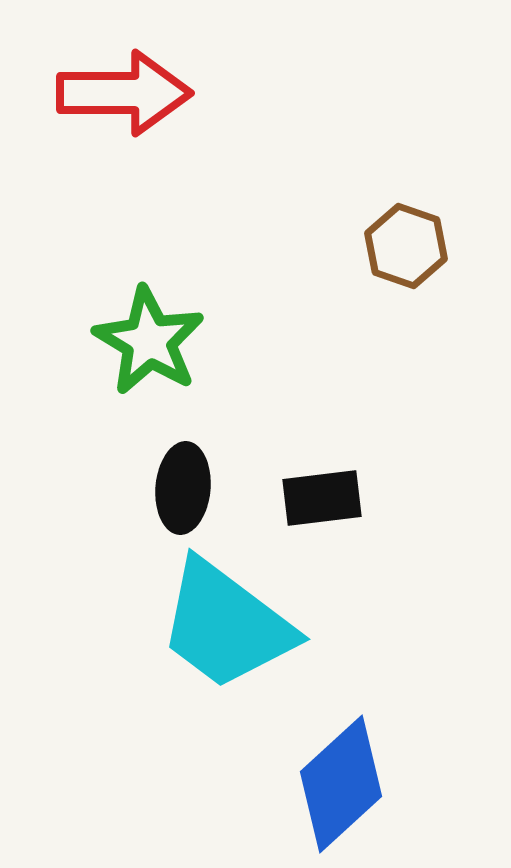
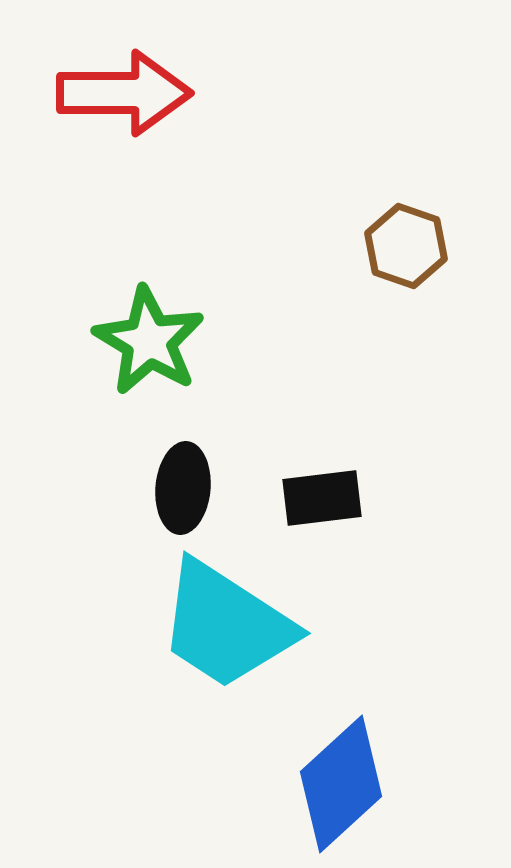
cyan trapezoid: rotated 4 degrees counterclockwise
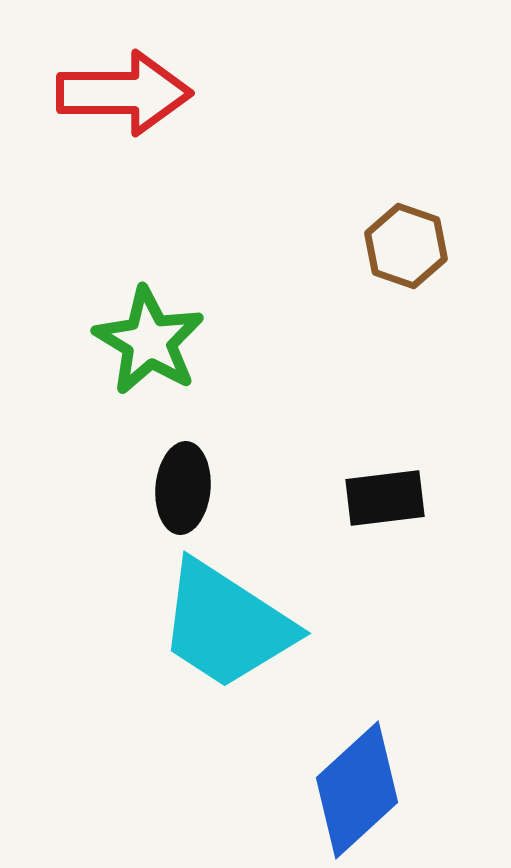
black rectangle: moved 63 px right
blue diamond: moved 16 px right, 6 px down
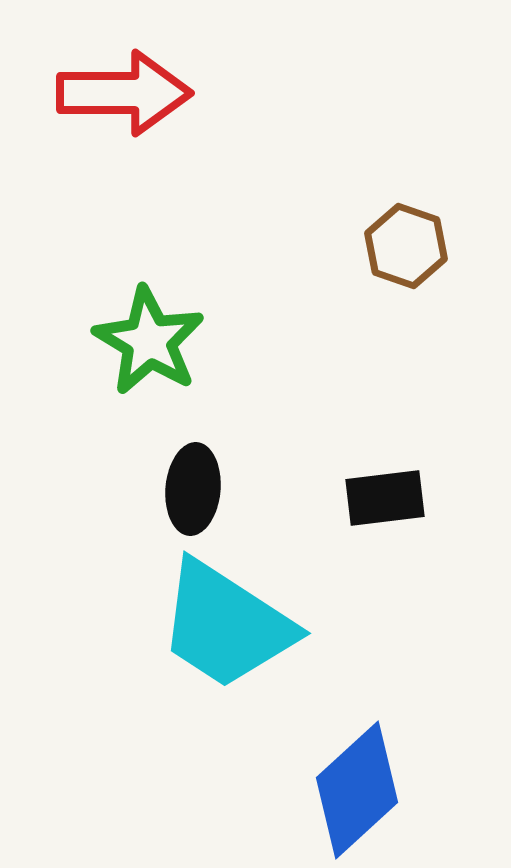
black ellipse: moved 10 px right, 1 px down
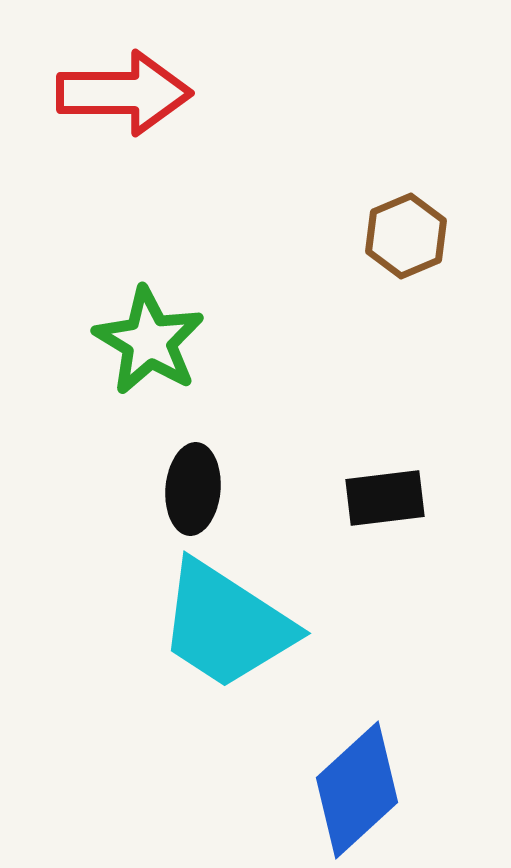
brown hexagon: moved 10 px up; rotated 18 degrees clockwise
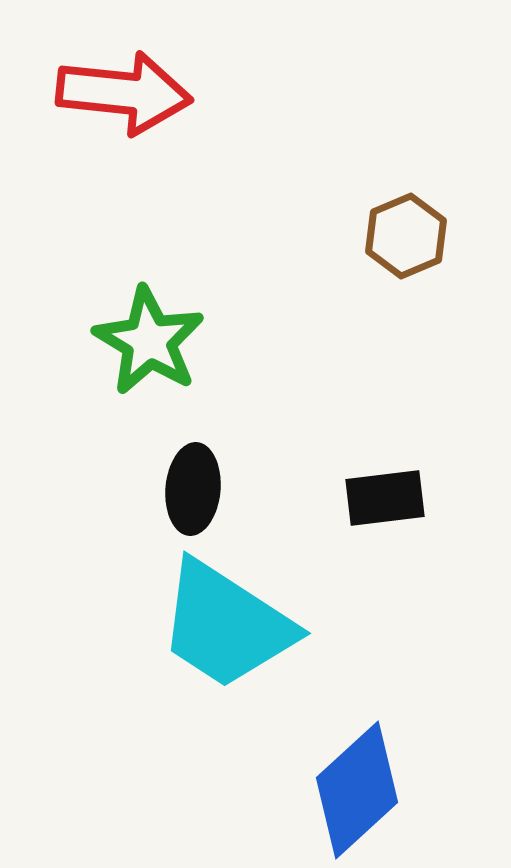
red arrow: rotated 6 degrees clockwise
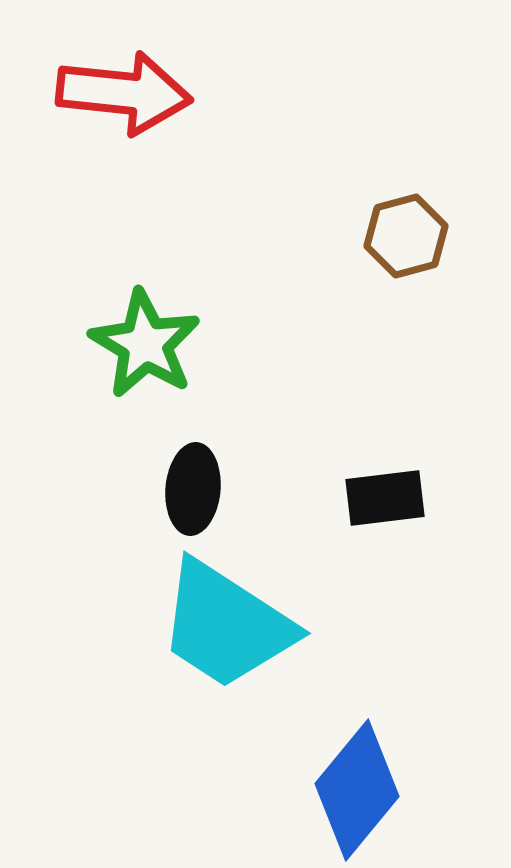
brown hexagon: rotated 8 degrees clockwise
green star: moved 4 px left, 3 px down
blue diamond: rotated 8 degrees counterclockwise
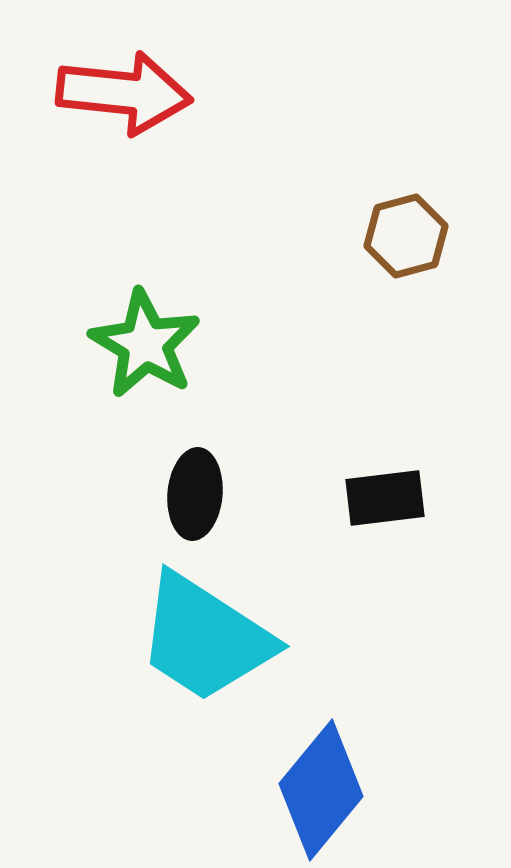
black ellipse: moved 2 px right, 5 px down
cyan trapezoid: moved 21 px left, 13 px down
blue diamond: moved 36 px left
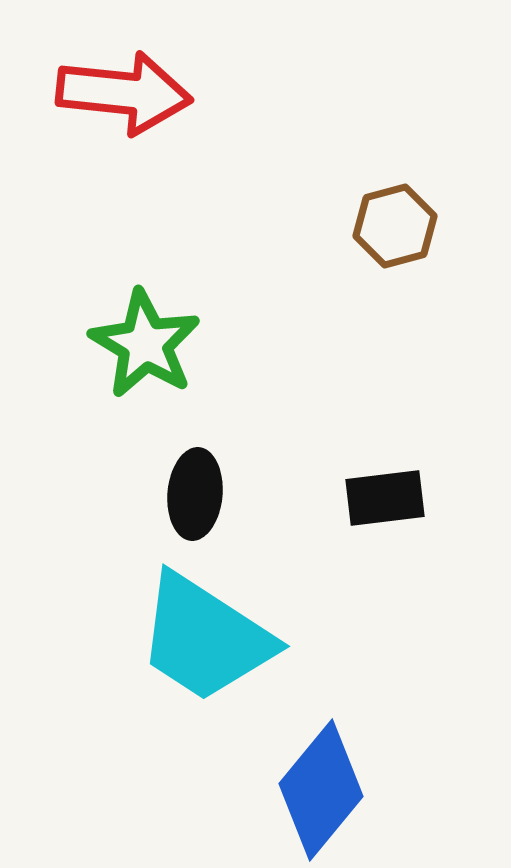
brown hexagon: moved 11 px left, 10 px up
